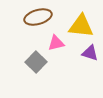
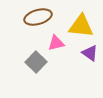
purple triangle: rotated 18 degrees clockwise
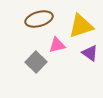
brown ellipse: moved 1 px right, 2 px down
yellow triangle: rotated 24 degrees counterclockwise
pink triangle: moved 1 px right, 2 px down
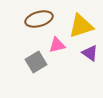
gray square: rotated 15 degrees clockwise
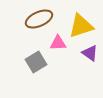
brown ellipse: rotated 8 degrees counterclockwise
pink triangle: moved 1 px right, 2 px up; rotated 12 degrees clockwise
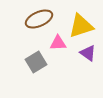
purple triangle: moved 2 px left
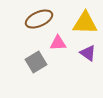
yellow triangle: moved 4 px right, 3 px up; rotated 20 degrees clockwise
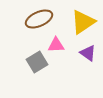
yellow triangle: moved 2 px left, 1 px up; rotated 36 degrees counterclockwise
pink triangle: moved 2 px left, 2 px down
gray square: moved 1 px right
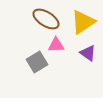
brown ellipse: moved 7 px right; rotated 56 degrees clockwise
